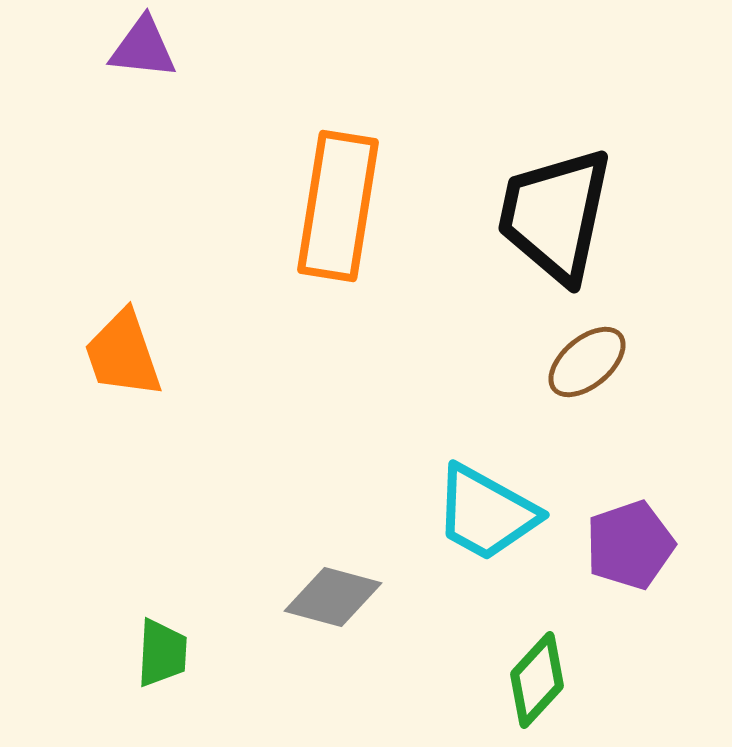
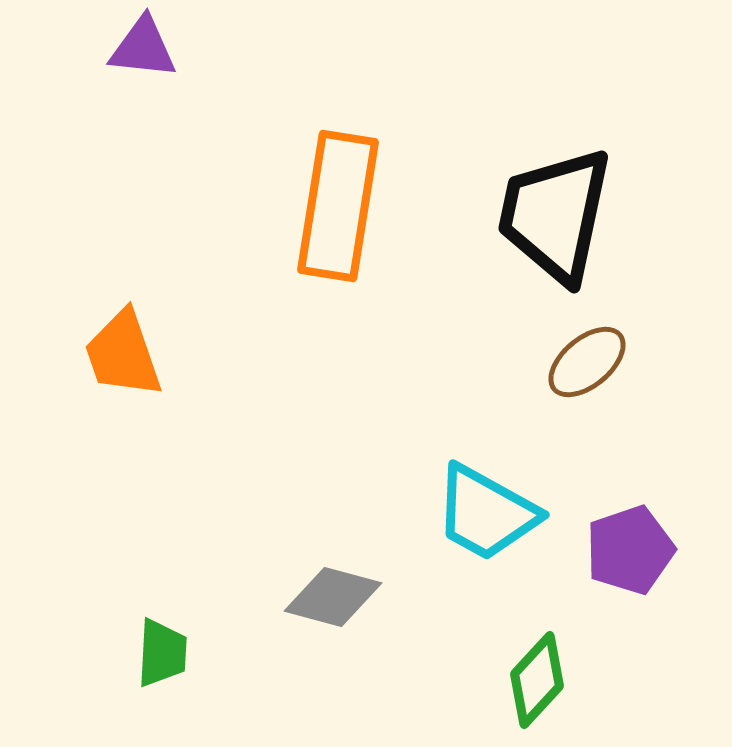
purple pentagon: moved 5 px down
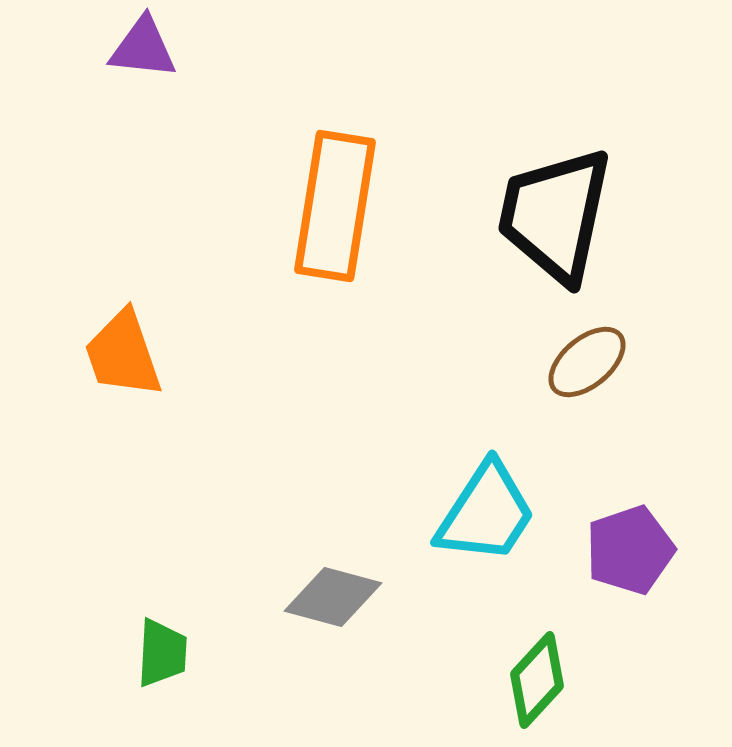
orange rectangle: moved 3 px left
cyan trapezoid: rotated 86 degrees counterclockwise
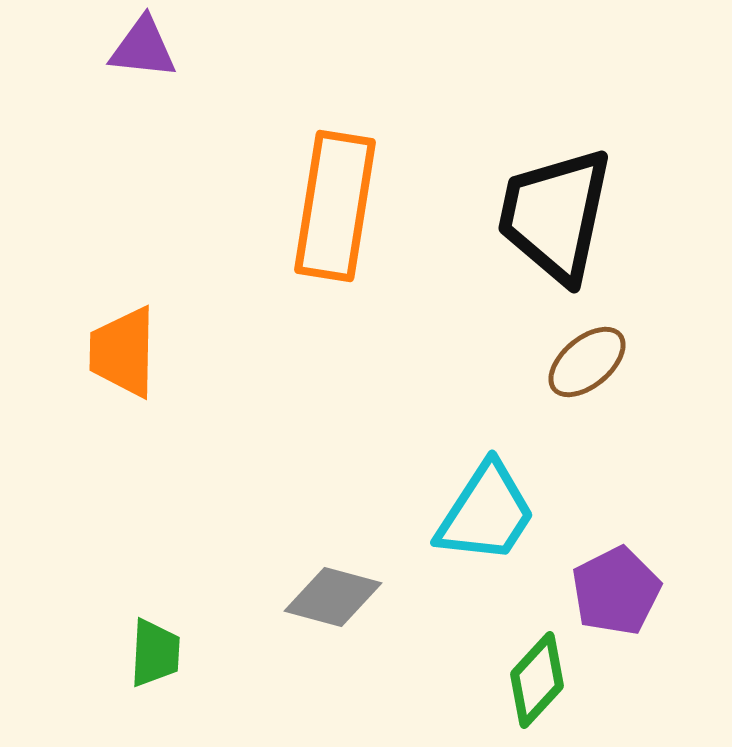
orange trapezoid: moved 2 px up; rotated 20 degrees clockwise
purple pentagon: moved 14 px left, 41 px down; rotated 8 degrees counterclockwise
green trapezoid: moved 7 px left
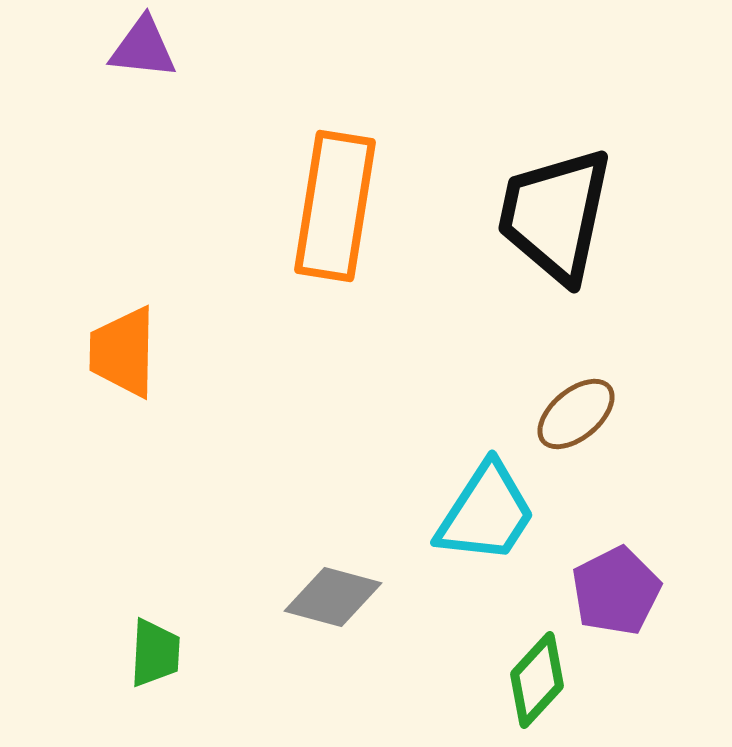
brown ellipse: moved 11 px left, 52 px down
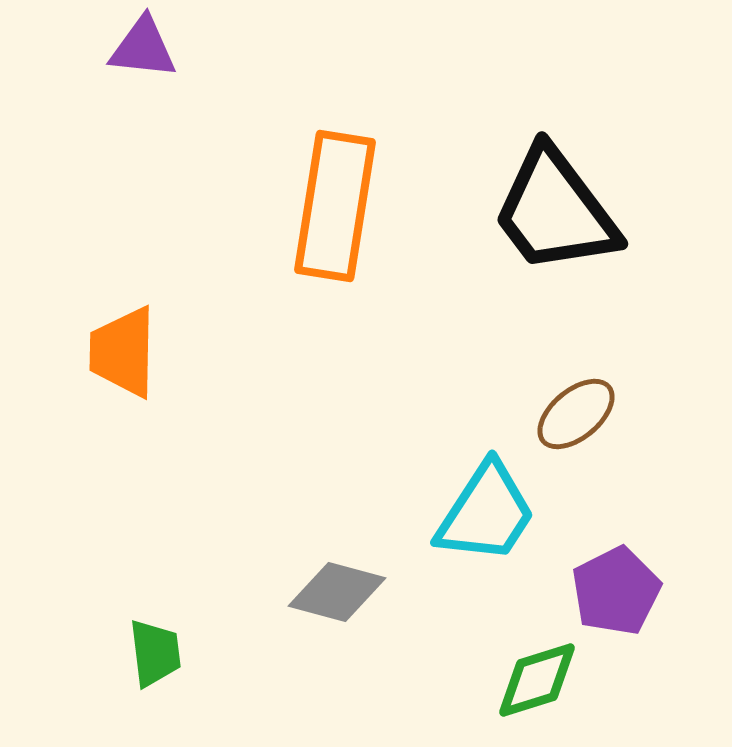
black trapezoid: moved 4 px up; rotated 49 degrees counterclockwise
gray diamond: moved 4 px right, 5 px up
green trapezoid: rotated 10 degrees counterclockwise
green diamond: rotated 30 degrees clockwise
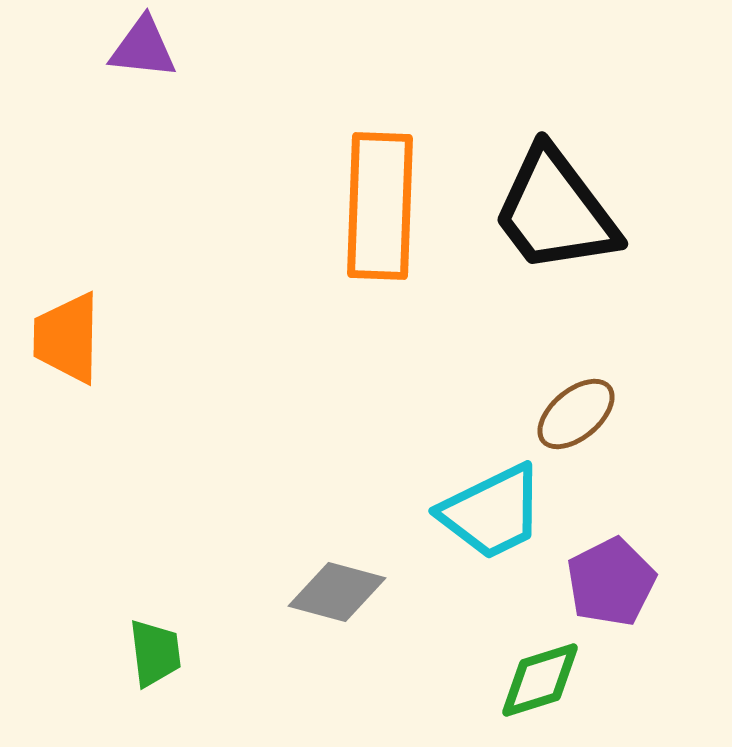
orange rectangle: moved 45 px right; rotated 7 degrees counterclockwise
orange trapezoid: moved 56 px left, 14 px up
cyan trapezoid: moved 6 px right, 1 px up; rotated 31 degrees clockwise
purple pentagon: moved 5 px left, 9 px up
green diamond: moved 3 px right
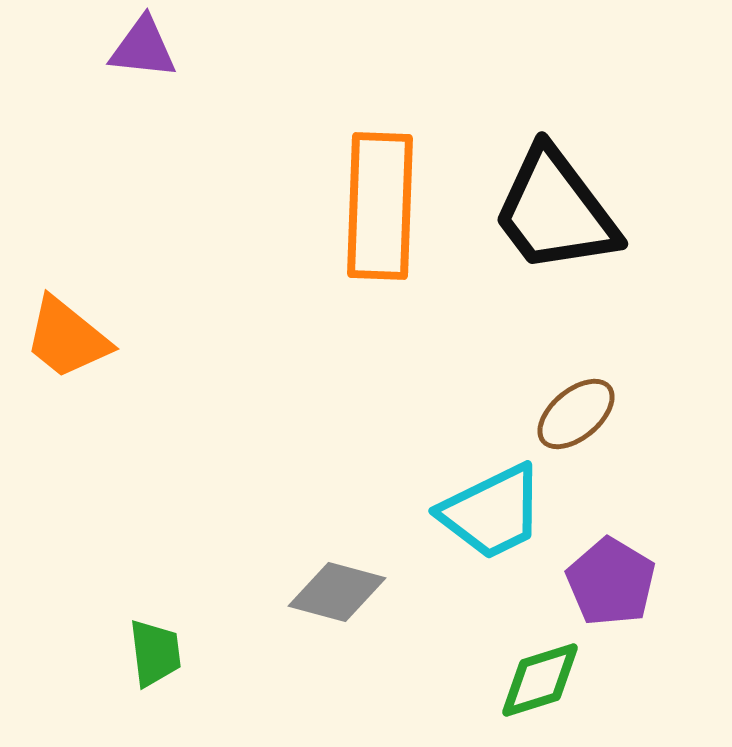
orange trapezoid: rotated 52 degrees counterclockwise
purple pentagon: rotated 14 degrees counterclockwise
